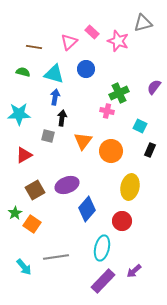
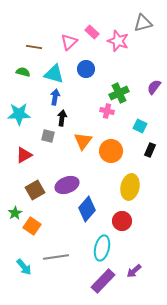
orange square: moved 2 px down
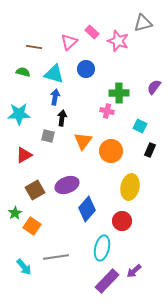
green cross: rotated 24 degrees clockwise
purple rectangle: moved 4 px right
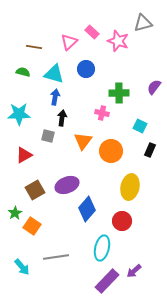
pink cross: moved 5 px left, 2 px down
cyan arrow: moved 2 px left
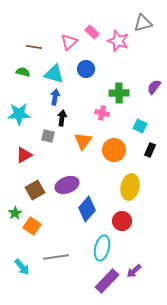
orange circle: moved 3 px right, 1 px up
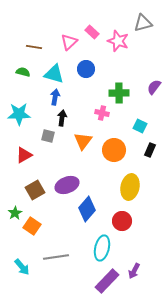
purple arrow: rotated 21 degrees counterclockwise
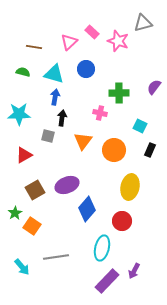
pink cross: moved 2 px left
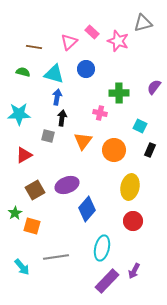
blue arrow: moved 2 px right
red circle: moved 11 px right
orange square: rotated 18 degrees counterclockwise
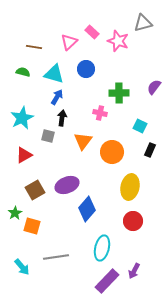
blue arrow: rotated 21 degrees clockwise
cyan star: moved 3 px right, 4 px down; rotated 25 degrees counterclockwise
orange circle: moved 2 px left, 2 px down
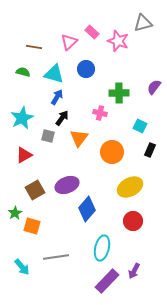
black arrow: rotated 28 degrees clockwise
orange triangle: moved 4 px left, 3 px up
yellow ellipse: rotated 50 degrees clockwise
